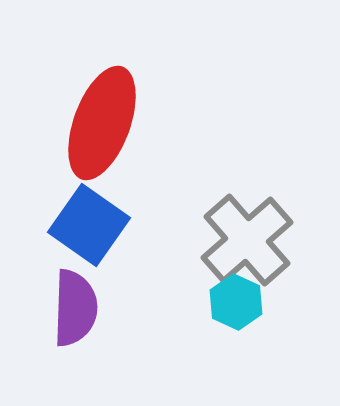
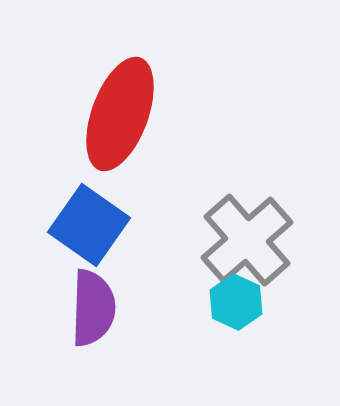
red ellipse: moved 18 px right, 9 px up
purple semicircle: moved 18 px right
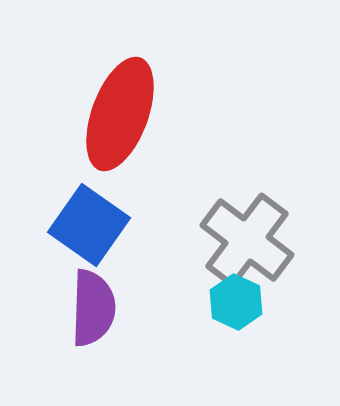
gray cross: rotated 12 degrees counterclockwise
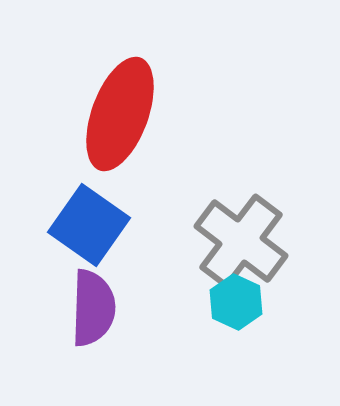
gray cross: moved 6 px left, 1 px down
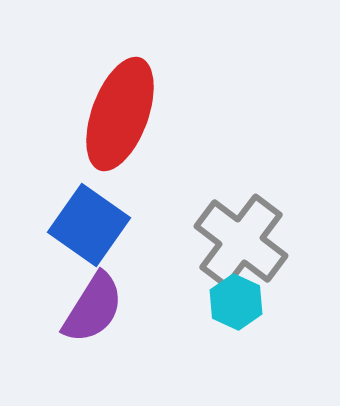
purple semicircle: rotated 30 degrees clockwise
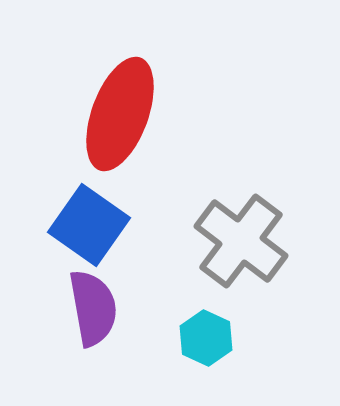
cyan hexagon: moved 30 px left, 36 px down
purple semicircle: rotated 42 degrees counterclockwise
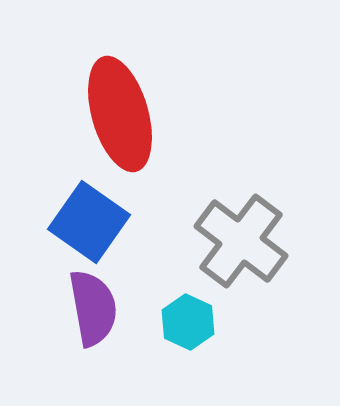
red ellipse: rotated 36 degrees counterclockwise
blue square: moved 3 px up
cyan hexagon: moved 18 px left, 16 px up
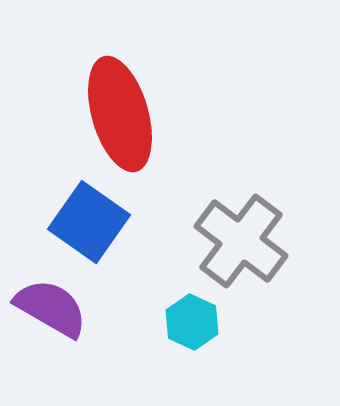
purple semicircle: moved 42 px left; rotated 50 degrees counterclockwise
cyan hexagon: moved 4 px right
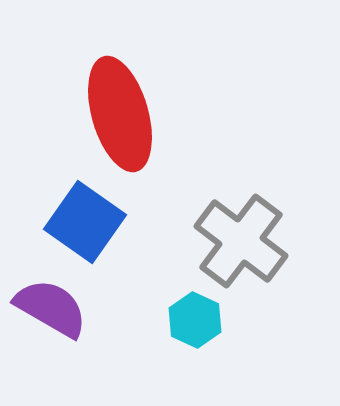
blue square: moved 4 px left
cyan hexagon: moved 3 px right, 2 px up
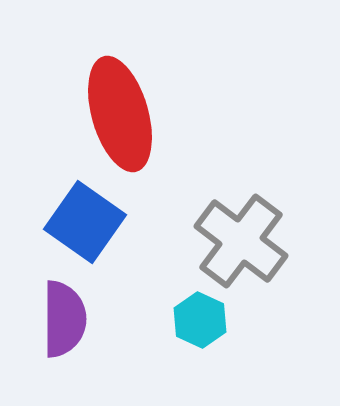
purple semicircle: moved 13 px right, 11 px down; rotated 60 degrees clockwise
cyan hexagon: moved 5 px right
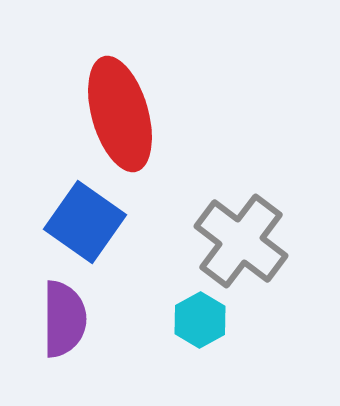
cyan hexagon: rotated 6 degrees clockwise
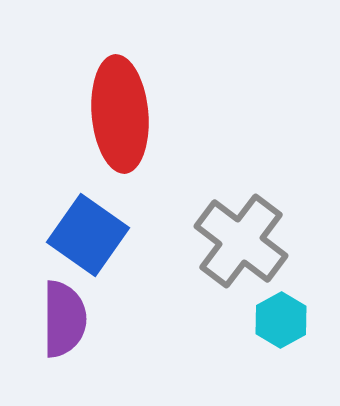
red ellipse: rotated 11 degrees clockwise
blue square: moved 3 px right, 13 px down
cyan hexagon: moved 81 px right
